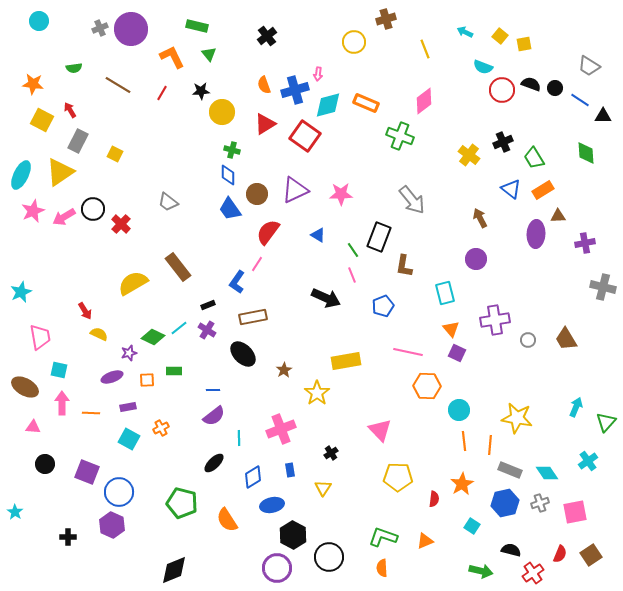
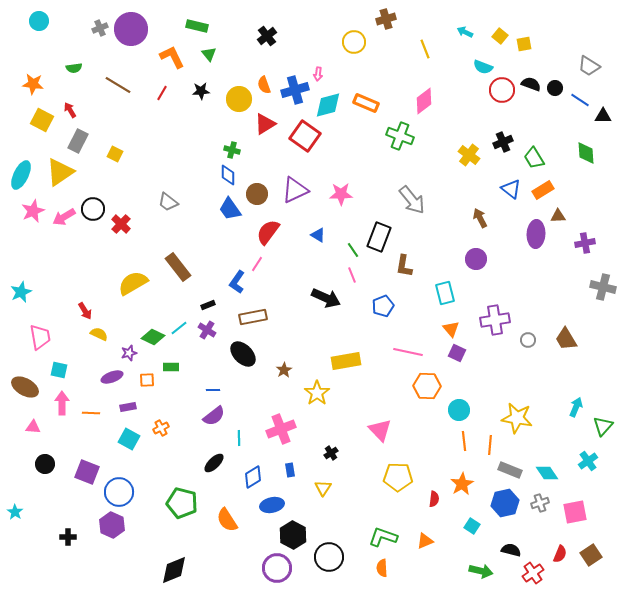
yellow circle at (222, 112): moved 17 px right, 13 px up
green rectangle at (174, 371): moved 3 px left, 4 px up
green triangle at (606, 422): moved 3 px left, 4 px down
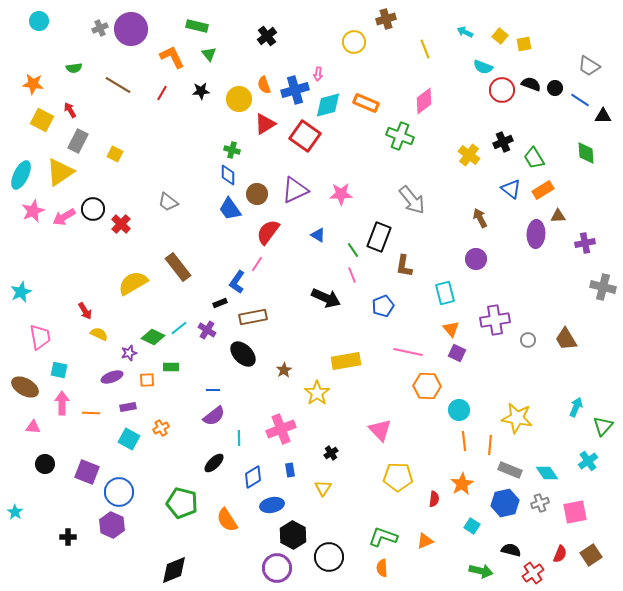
black rectangle at (208, 305): moved 12 px right, 2 px up
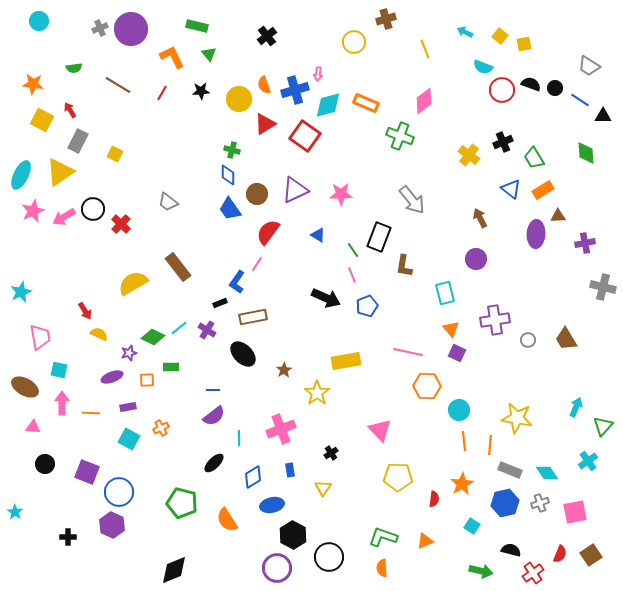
blue pentagon at (383, 306): moved 16 px left
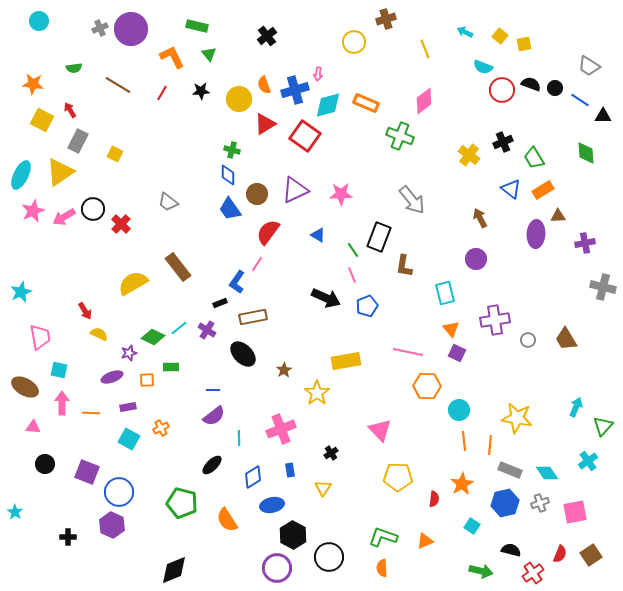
black ellipse at (214, 463): moved 2 px left, 2 px down
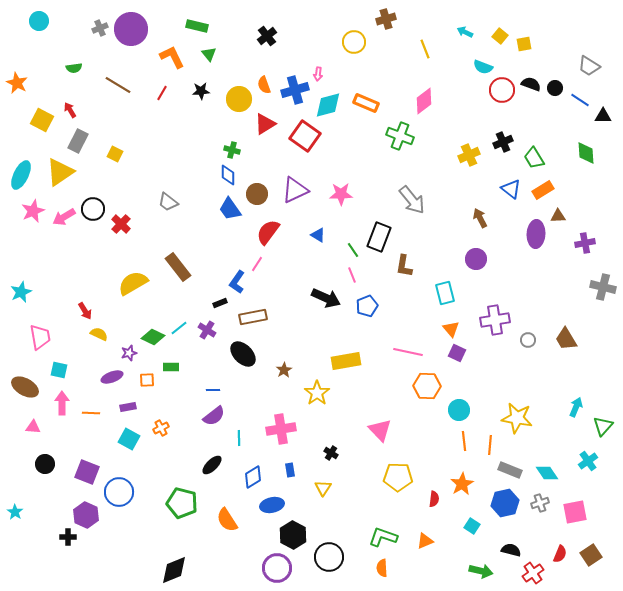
orange star at (33, 84): moved 16 px left, 1 px up; rotated 20 degrees clockwise
yellow cross at (469, 155): rotated 30 degrees clockwise
pink cross at (281, 429): rotated 12 degrees clockwise
black cross at (331, 453): rotated 24 degrees counterclockwise
purple hexagon at (112, 525): moved 26 px left, 10 px up
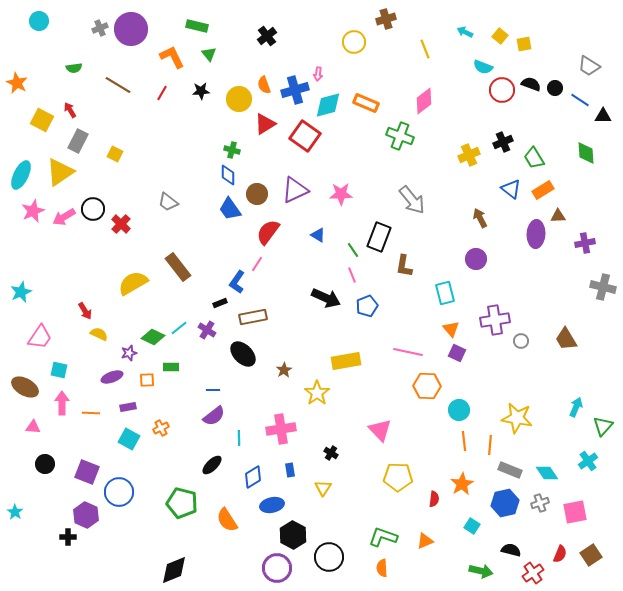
pink trapezoid at (40, 337): rotated 44 degrees clockwise
gray circle at (528, 340): moved 7 px left, 1 px down
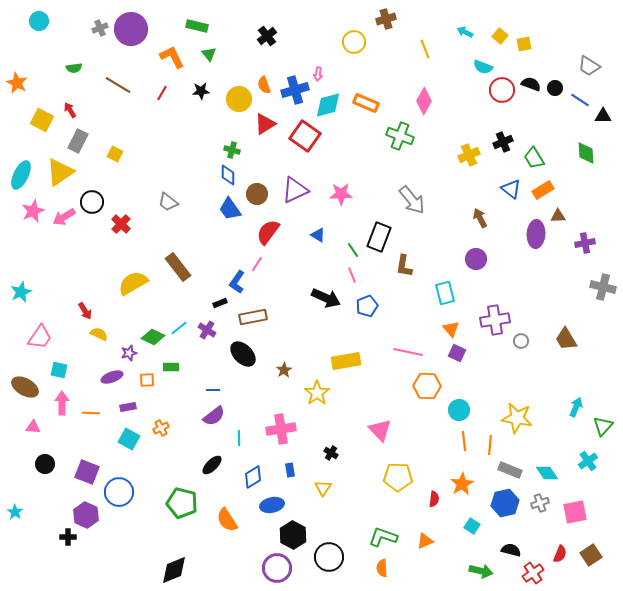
pink diamond at (424, 101): rotated 24 degrees counterclockwise
black circle at (93, 209): moved 1 px left, 7 px up
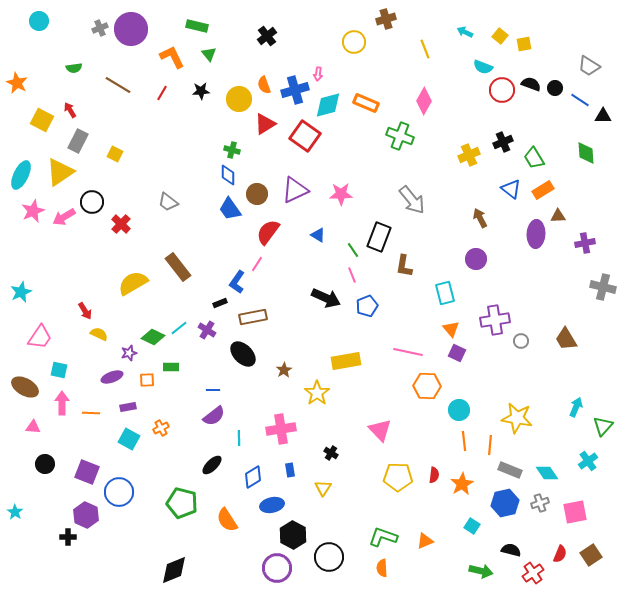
red semicircle at (434, 499): moved 24 px up
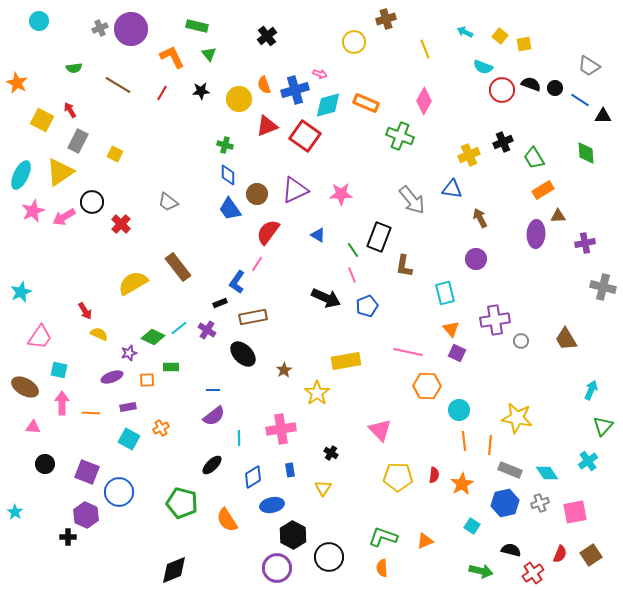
pink arrow at (318, 74): moved 2 px right; rotated 80 degrees counterclockwise
red triangle at (265, 124): moved 2 px right, 2 px down; rotated 10 degrees clockwise
green cross at (232, 150): moved 7 px left, 5 px up
blue triangle at (511, 189): moved 59 px left; rotated 30 degrees counterclockwise
cyan arrow at (576, 407): moved 15 px right, 17 px up
